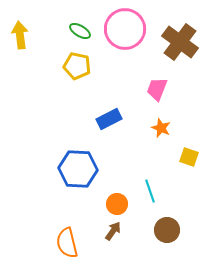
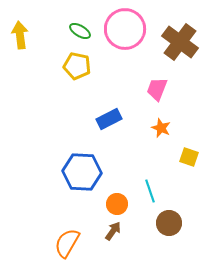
blue hexagon: moved 4 px right, 3 px down
brown circle: moved 2 px right, 7 px up
orange semicircle: rotated 44 degrees clockwise
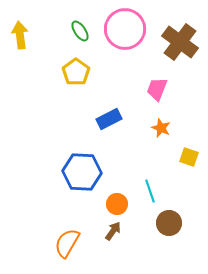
green ellipse: rotated 25 degrees clockwise
yellow pentagon: moved 1 px left, 6 px down; rotated 24 degrees clockwise
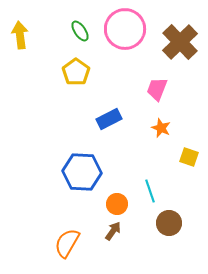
brown cross: rotated 9 degrees clockwise
